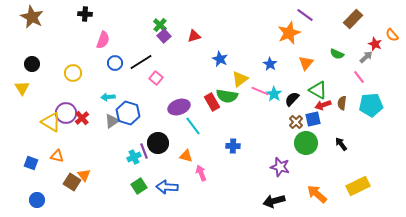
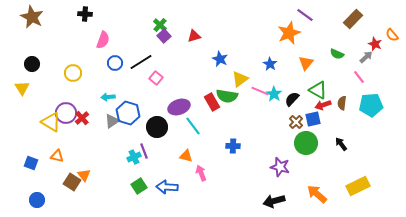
black circle at (158, 143): moved 1 px left, 16 px up
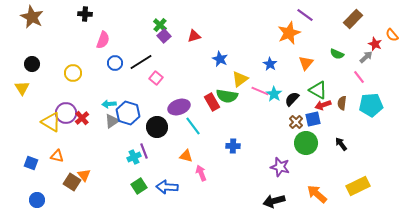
cyan arrow at (108, 97): moved 1 px right, 7 px down
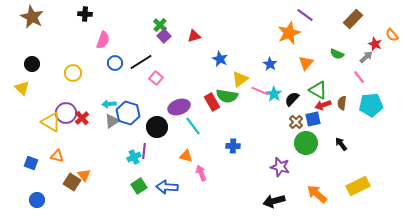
yellow triangle at (22, 88): rotated 14 degrees counterclockwise
purple line at (144, 151): rotated 28 degrees clockwise
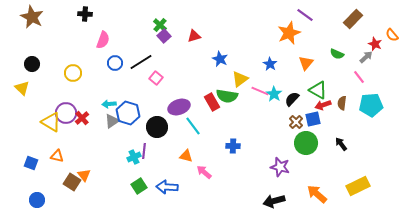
pink arrow at (201, 173): moved 3 px right, 1 px up; rotated 28 degrees counterclockwise
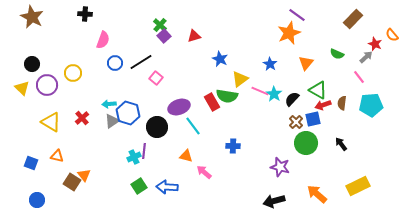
purple line at (305, 15): moved 8 px left
purple circle at (66, 113): moved 19 px left, 28 px up
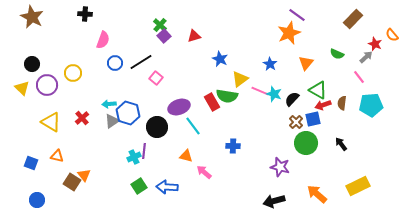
cyan star at (274, 94): rotated 14 degrees counterclockwise
